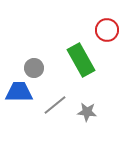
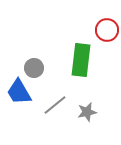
green rectangle: rotated 36 degrees clockwise
blue trapezoid: rotated 120 degrees counterclockwise
gray star: rotated 18 degrees counterclockwise
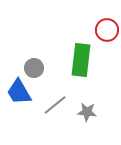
gray star: rotated 18 degrees clockwise
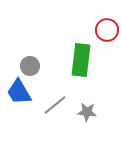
gray circle: moved 4 px left, 2 px up
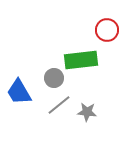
green rectangle: rotated 76 degrees clockwise
gray circle: moved 24 px right, 12 px down
gray line: moved 4 px right
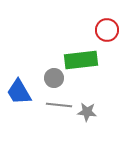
gray line: rotated 45 degrees clockwise
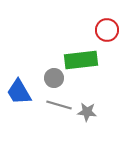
gray line: rotated 10 degrees clockwise
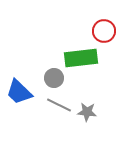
red circle: moved 3 px left, 1 px down
green rectangle: moved 2 px up
blue trapezoid: rotated 16 degrees counterclockwise
gray line: rotated 10 degrees clockwise
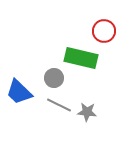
green rectangle: rotated 20 degrees clockwise
